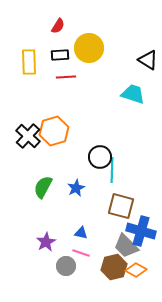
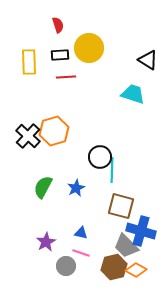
red semicircle: moved 1 px up; rotated 49 degrees counterclockwise
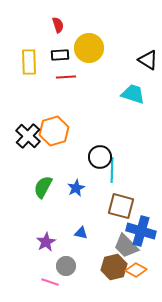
pink line: moved 31 px left, 29 px down
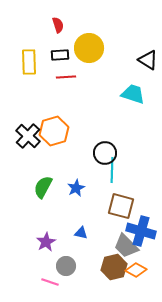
black circle: moved 5 px right, 4 px up
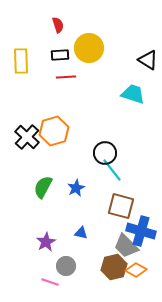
yellow rectangle: moved 8 px left, 1 px up
black cross: moved 1 px left, 1 px down
cyan line: rotated 40 degrees counterclockwise
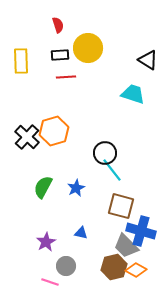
yellow circle: moved 1 px left
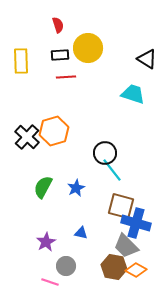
black triangle: moved 1 px left, 1 px up
blue cross: moved 5 px left, 8 px up
brown hexagon: rotated 25 degrees clockwise
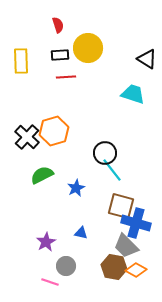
green semicircle: moved 1 px left, 12 px up; rotated 35 degrees clockwise
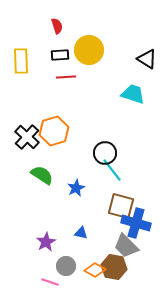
red semicircle: moved 1 px left, 1 px down
yellow circle: moved 1 px right, 2 px down
green semicircle: rotated 60 degrees clockwise
orange diamond: moved 41 px left
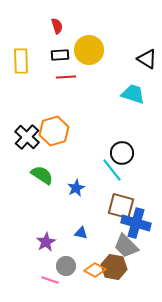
black circle: moved 17 px right
pink line: moved 2 px up
